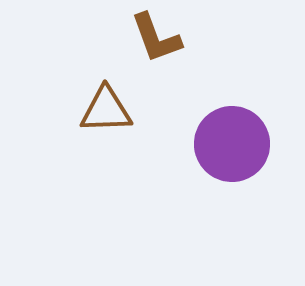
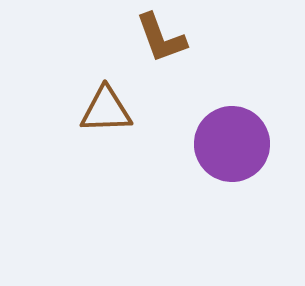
brown L-shape: moved 5 px right
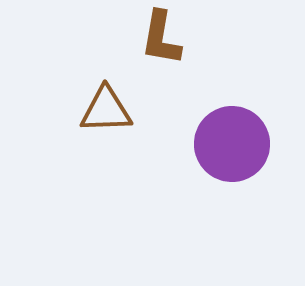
brown L-shape: rotated 30 degrees clockwise
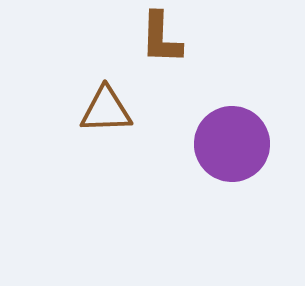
brown L-shape: rotated 8 degrees counterclockwise
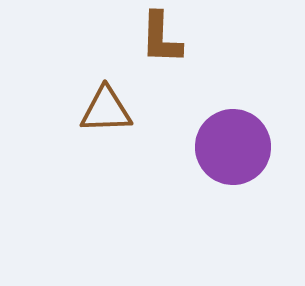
purple circle: moved 1 px right, 3 px down
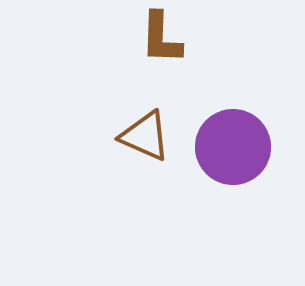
brown triangle: moved 39 px right, 26 px down; rotated 26 degrees clockwise
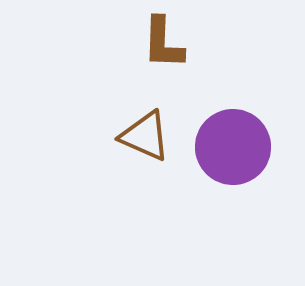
brown L-shape: moved 2 px right, 5 px down
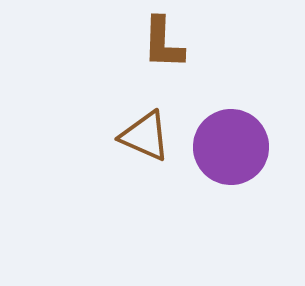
purple circle: moved 2 px left
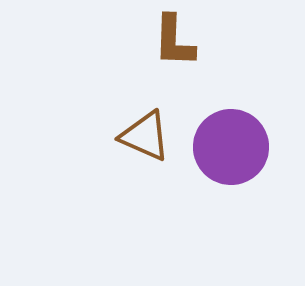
brown L-shape: moved 11 px right, 2 px up
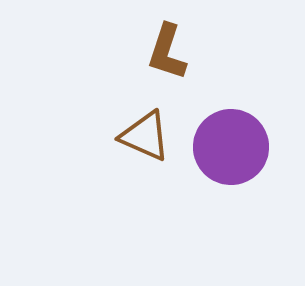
brown L-shape: moved 7 px left, 11 px down; rotated 16 degrees clockwise
